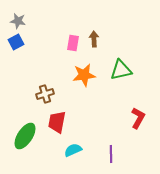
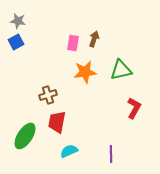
brown arrow: rotated 21 degrees clockwise
orange star: moved 1 px right, 3 px up
brown cross: moved 3 px right, 1 px down
red L-shape: moved 4 px left, 10 px up
cyan semicircle: moved 4 px left, 1 px down
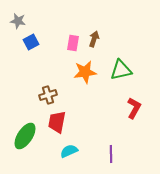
blue square: moved 15 px right
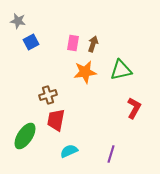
brown arrow: moved 1 px left, 5 px down
red trapezoid: moved 1 px left, 2 px up
purple line: rotated 18 degrees clockwise
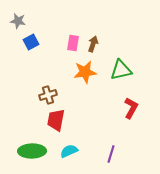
red L-shape: moved 3 px left
green ellipse: moved 7 px right, 15 px down; rotated 56 degrees clockwise
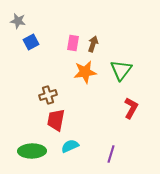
green triangle: rotated 40 degrees counterclockwise
cyan semicircle: moved 1 px right, 5 px up
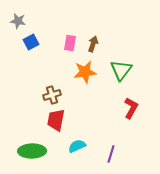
pink rectangle: moved 3 px left
brown cross: moved 4 px right
cyan semicircle: moved 7 px right
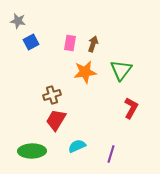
red trapezoid: rotated 20 degrees clockwise
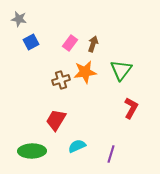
gray star: moved 1 px right, 2 px up
pink rectangle: rotated 28 degrees clockwise
brown cross: moved 9 px right, 15 px up
